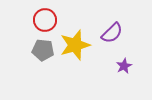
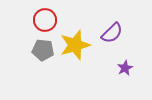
purple star: moved 1 px right, 2 px down
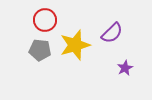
gray pentagon: moved 3 px left
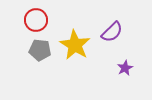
red circle: moved 9 px left
purple semicircle: moved 1 px up
yellow star: rotated 24 degrees counterclockwise
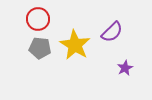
red circle: moved 2 px right, 1 px up
gray pentagon: moved 2 px up
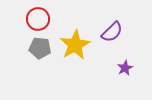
yellow star: rotated 12 degrees clockwise
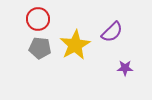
purple star: rotated 28 degrees clockwise
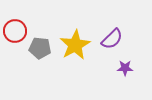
red circle: moved 23 px left, 12 px down
purple semicircle: moved 7 px down
